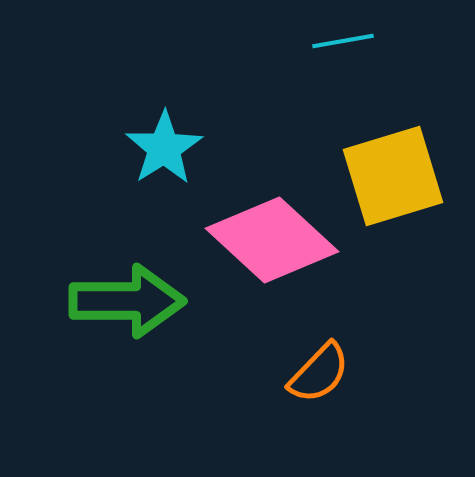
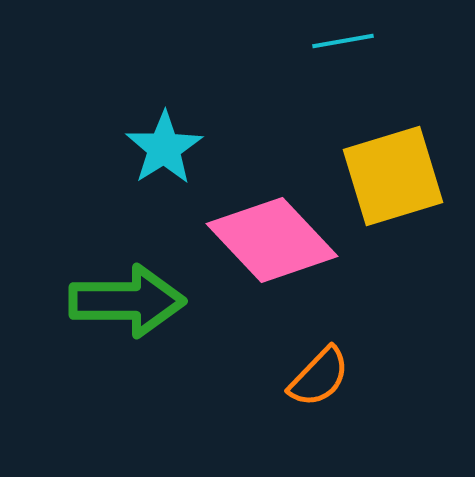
pink diamond: rotated 4 degrees clockwise
orange semicircle: moved 4 px down
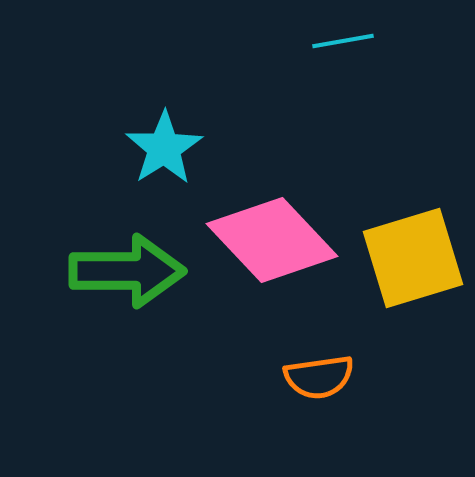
yellow square: moved 20 px right, 82 px down
green arrow: moved 30 px up
orange semicircle: rotated 38 degrees clockwise
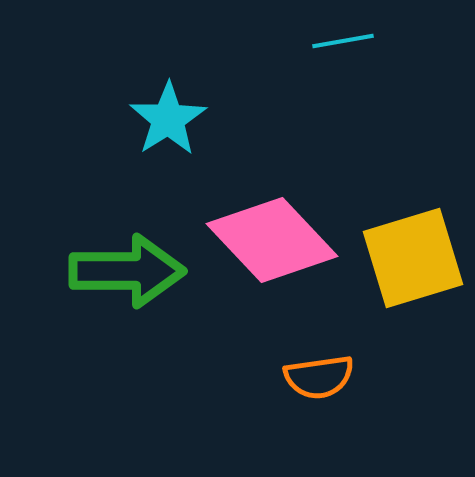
cyan star: moved 4 px right, 29 px up
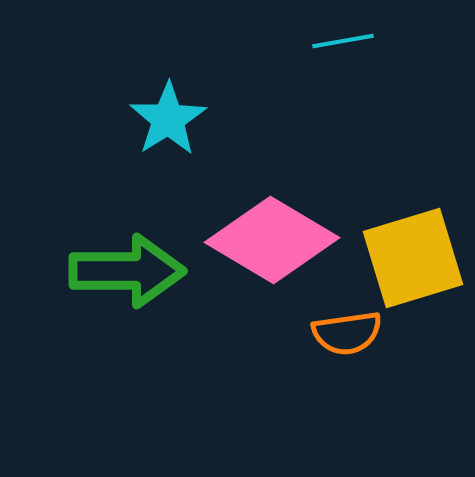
pink diamond: rotated 16 degrees counterclockwise
orange semicircle: moved 28 px right, 44 px up
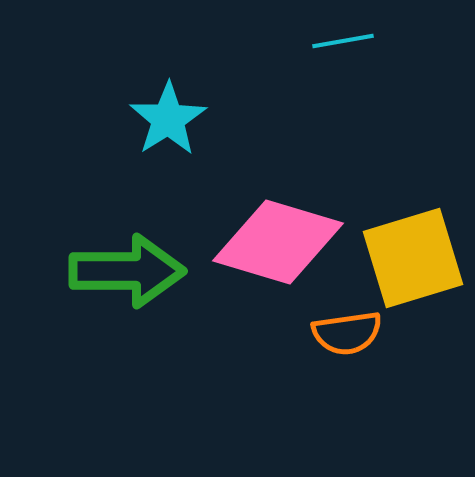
pink diamond: moved 6 px right, 2 px down; rotated 14 degrees counterclockwise
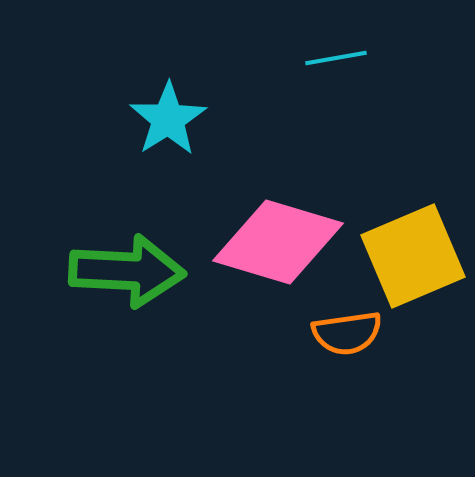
cyan line: moved 7 px left, 17 px down
yellow square: moved 2 px up; rotated 6 degrees counterclockwise
green arrow: rotated 3 degrees clockwise
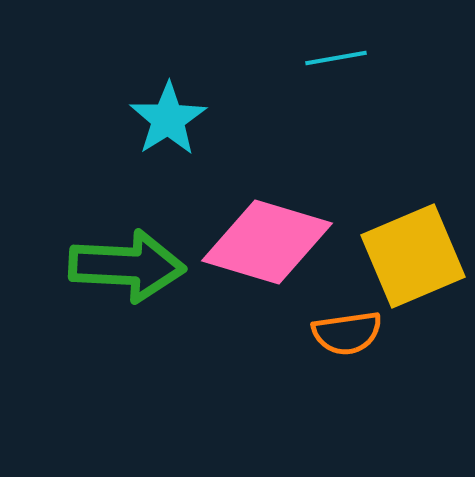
pink diamond: moved 11 px left
green arrow: moved 5 px up
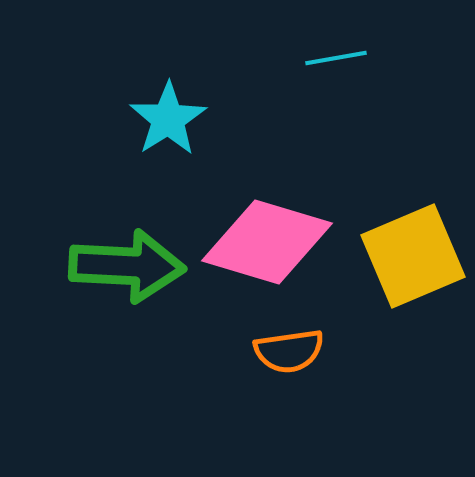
orange semicircle: moved 58 px left, 18 px down
